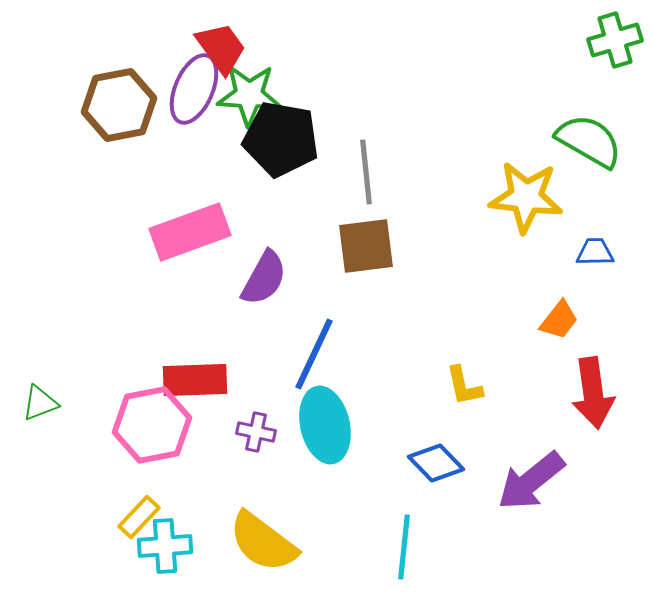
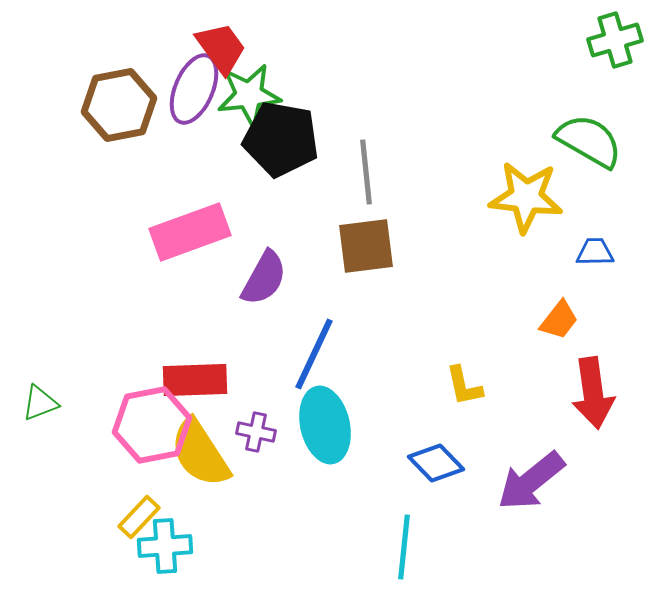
green star: rotated 10 degrees counterclockwise
yellow semicircle: moved 63 px left, 89 px up; rotated 20 degrees clockwise
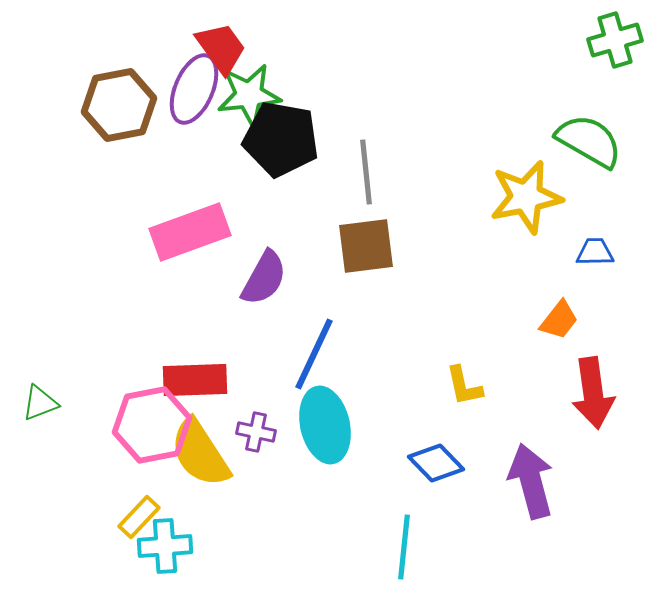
yellow star: rotated 18 degrees counterclockwise
purple arrow: rotated 114 degrees clockwise
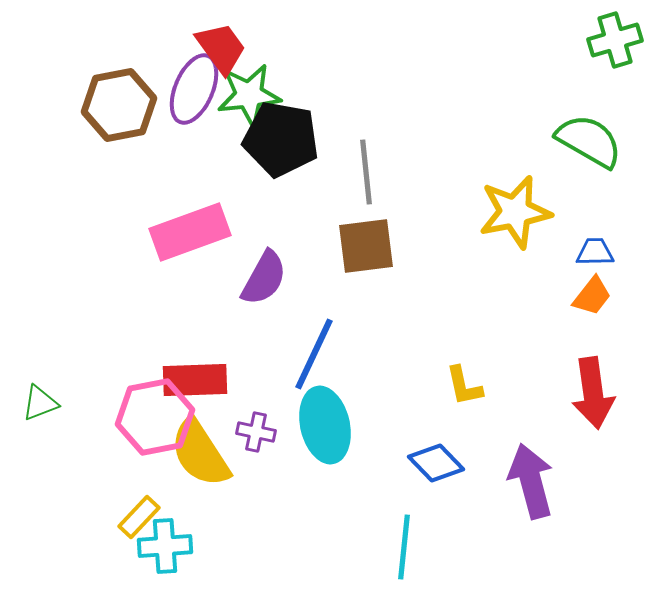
yellow star: moved 11 px left, 15 px down
orange trapezoid: moved 33 px right, 24 px up
pink hexagon: moved 3 px right, 8 px up
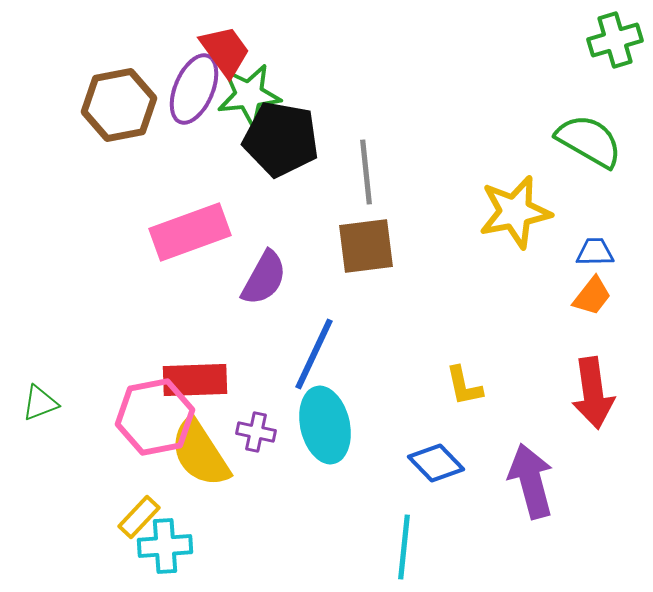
red trapezoid: moved 4 px right, 3 px down
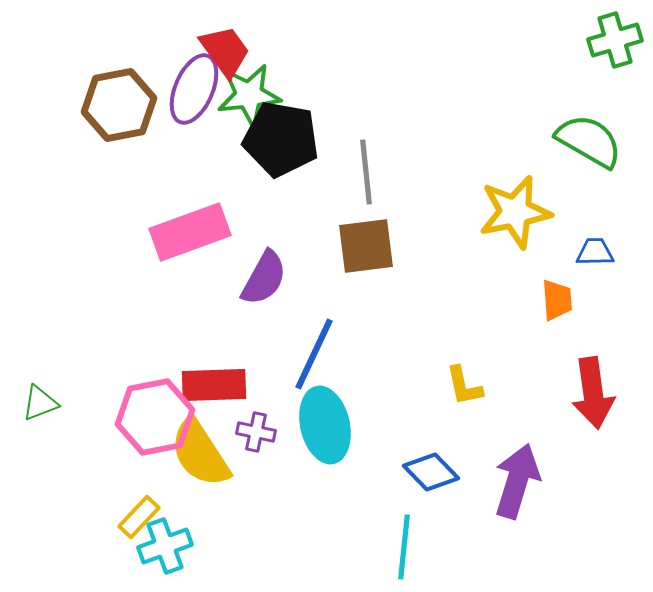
orange trapezoid: moved 35 px left, 4 px down; rotated 42 degrees counterclockwise
red rectangle: moved 19 px right, 5 px down
blue diamond: moved 5 px left, 9 px down
purple arrow: moved 14 px left; rotated 32 degrees clockwise
cyan cross: rotated 16 degrees counterclockwise
